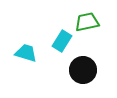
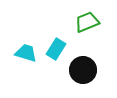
green trapezoid: rotated 10 degrees counterclockwise
cyan rectangle: moved 6 px left, 8 px down
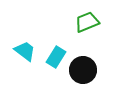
cyan rectangle: moved 8 px down
cyan trapezoid: moved 1 px left, 2 px up; rotated 20 degrees clockwise
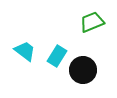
green trapezoid: moved 5 px right
cyan rectangle: moved 1 px right, 1 px up
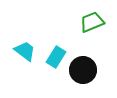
cyan rectangle: moved 1 px left, 1 px down
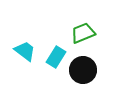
green trapezoid: moved 9 px left, 11 px down
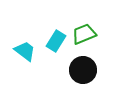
green trapezoid: moved 1 px right, 1 px down
cyan rectangle: moved 16 px up
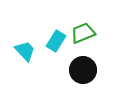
green trapezoid: moved 1 px left, 1 px up
cyan trapezoid: rotated 10 degrees clockwise
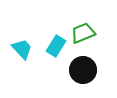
cyan rectangle: moved 5 px down
cyan trapezoid: moved 3 px left, 2 px up
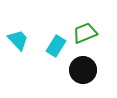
green trapezoid: moved 2 px right
cyan trapezoid: moved 4 px left, 9 px up
